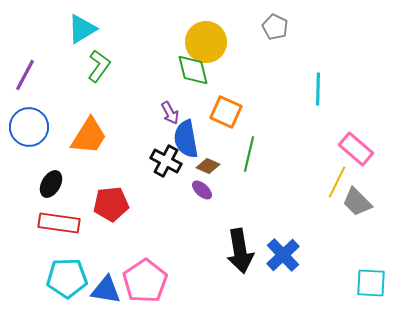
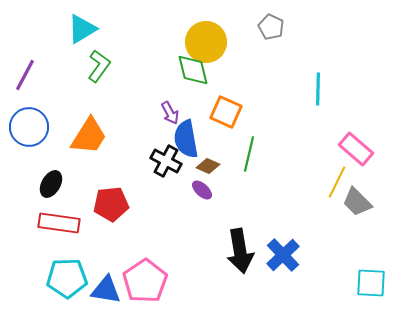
gray pentagon: moved 4 px left
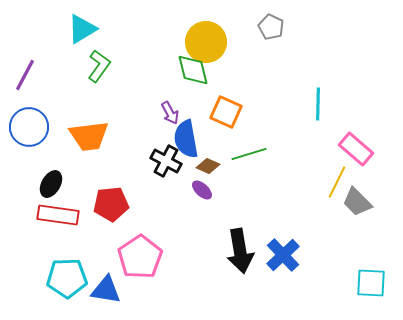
cyan line: moved 15 px down
orange trapezoid: rotated 51 degrees clockwise
green line: rotated 60 degrees clockwise
red rectangle: moved 1 px left, 8 px up
pink pentagon: moved 5 px left, 24 px up
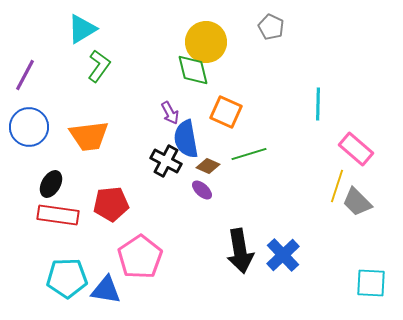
yellow line: moved 4 px down; rotated 8 degrees counterclockwise
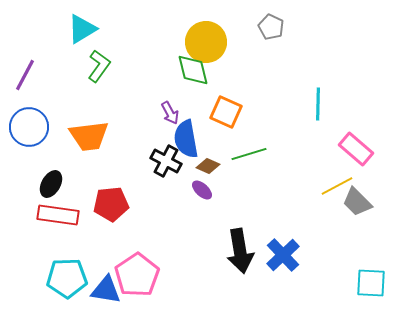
yellow line: rotated 44 degrees clockwise
pink pentagon: moved 3 px left, 18 px down
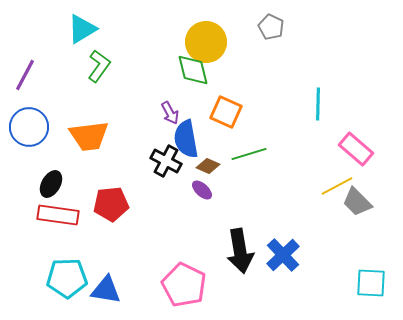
pink pentagon: moved 47 px right, 10 px down; rotated 12 degrees counterclockwise
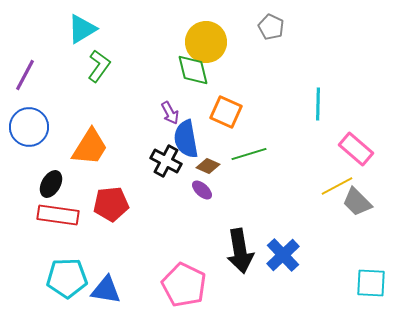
orange trapezoid: moved 1 px right, 11 px down; rotated 51 degrees counterclockwise
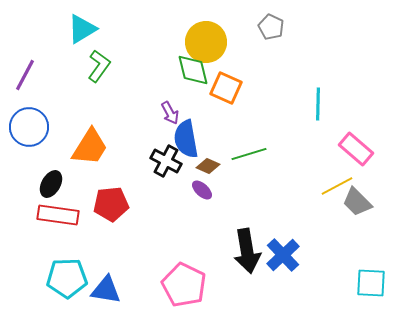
orange square: moved 24 px up
black arrow: moved 7 px right
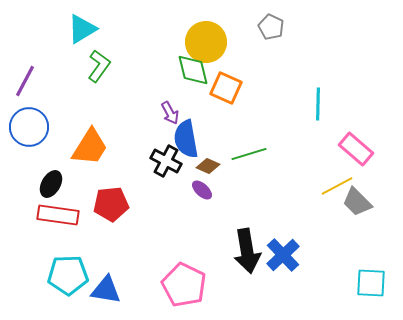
purple line: moved 6 px down
cyan pentagon: moved 1 px right, 3 px up
